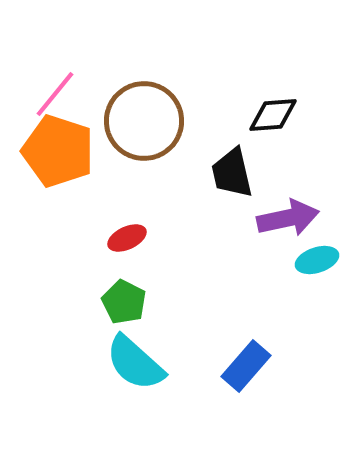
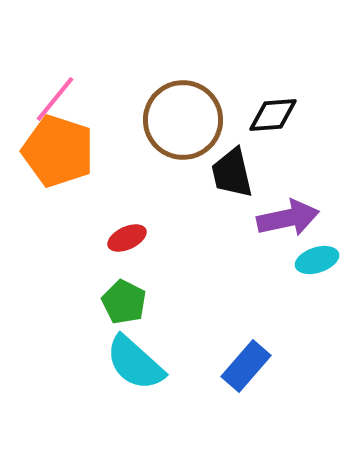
pink line: moved 5 px down
brown circle: moved 39 px right, 1 px up
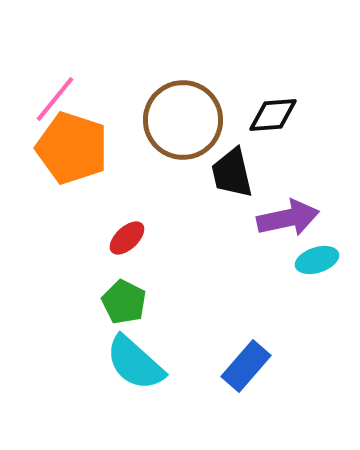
orange pentagon: moved 14 px right, 3 px up
red ellipse: rotated 18 degrees counterclockwise
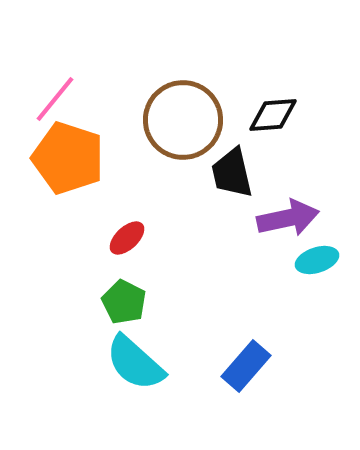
orange pentagon: moved 4 px left, 10 px down
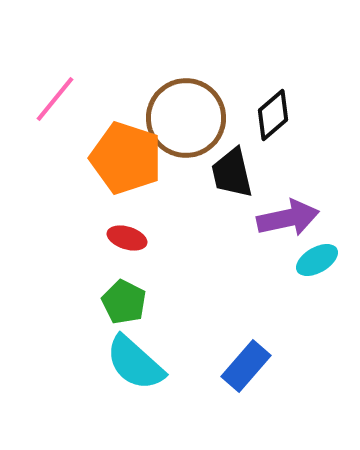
black diamond: rotated 36 degrees counterclockwise
brown circle: moved 3 px right, 2 px up
orange pentagon: moved 58 px right
red ellipse: rotated 60 degrees clockwise
cyan ellipse: rotated 12 degrees counterclockwise
